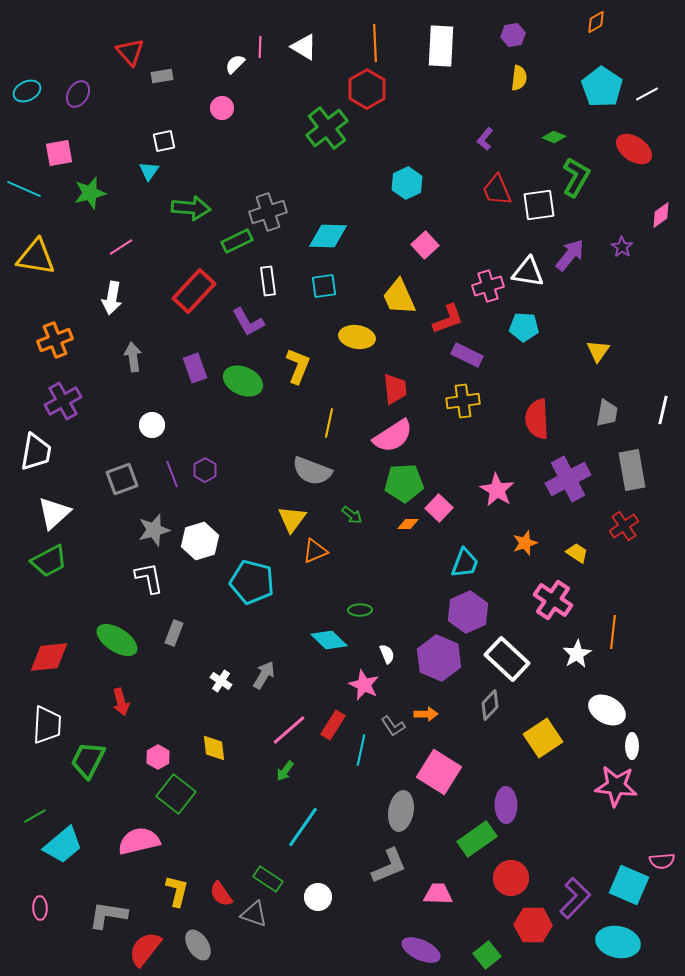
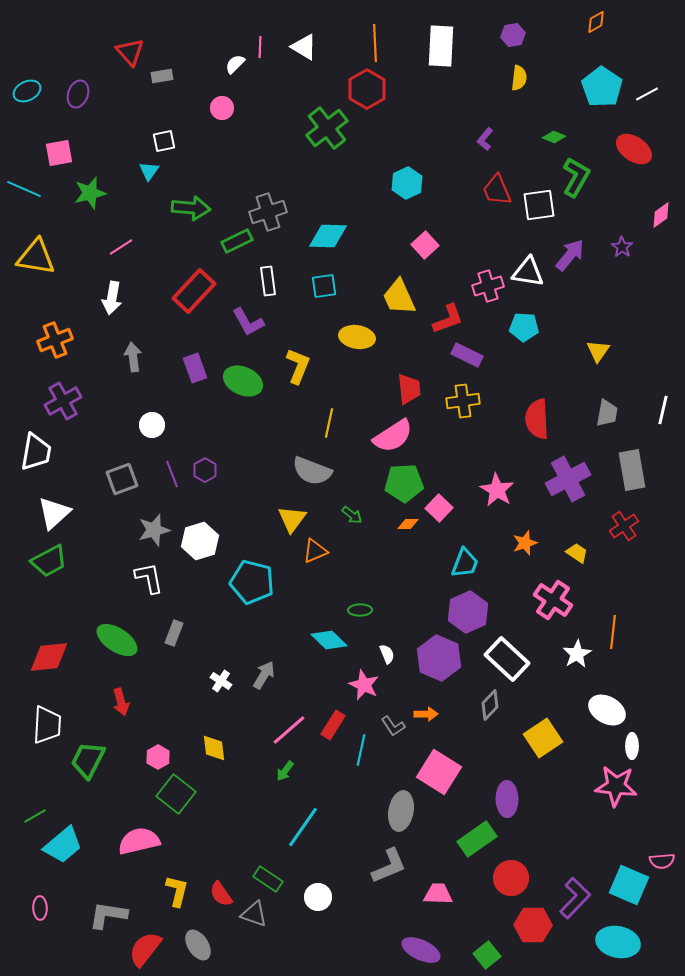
purple ellipse at (78, 94): rotated 12 degrees counterclockwise
red trapezoid at (395, 389): moved 14 px right
purple ellipse at (506, 805): moved 1 px right, 6 px up
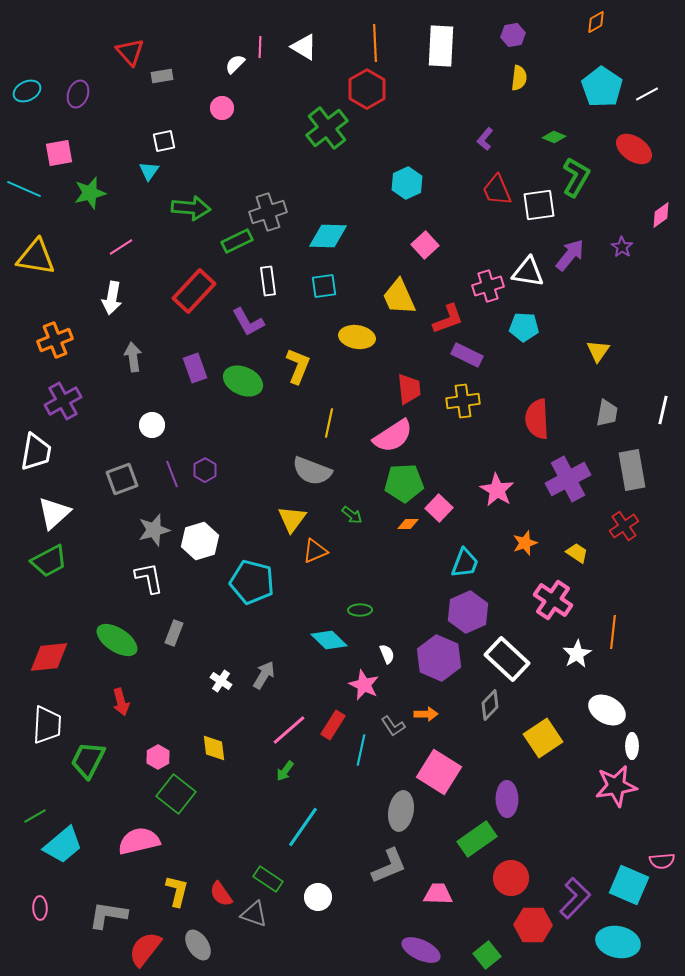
pink star at (616, 786): rotated 15 degrees counterclockwise
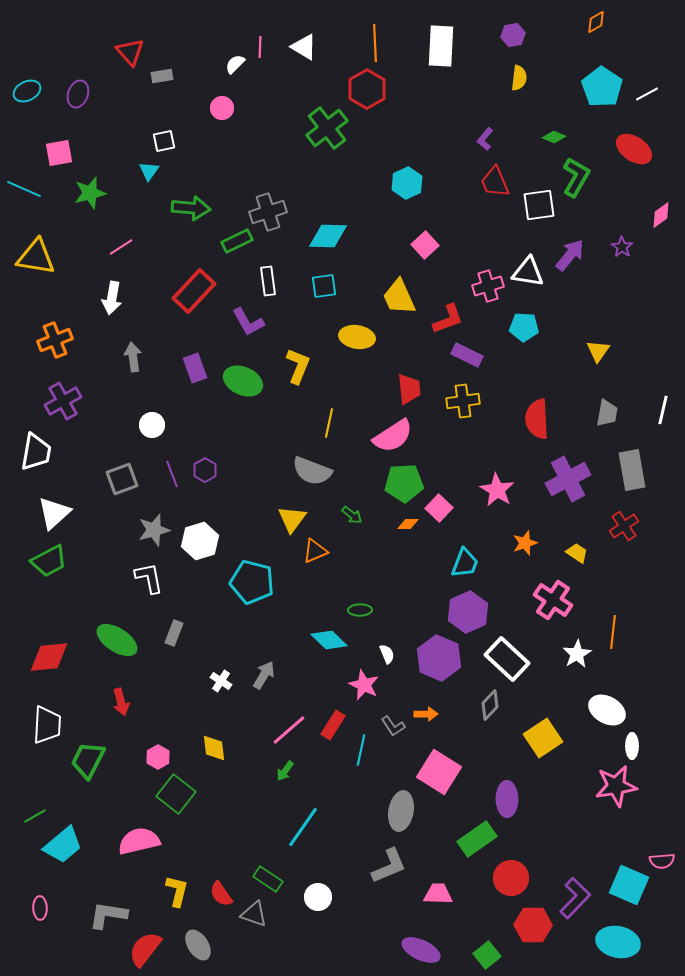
red trapezoid at (497, 190): moved 2 px left, 8 px up
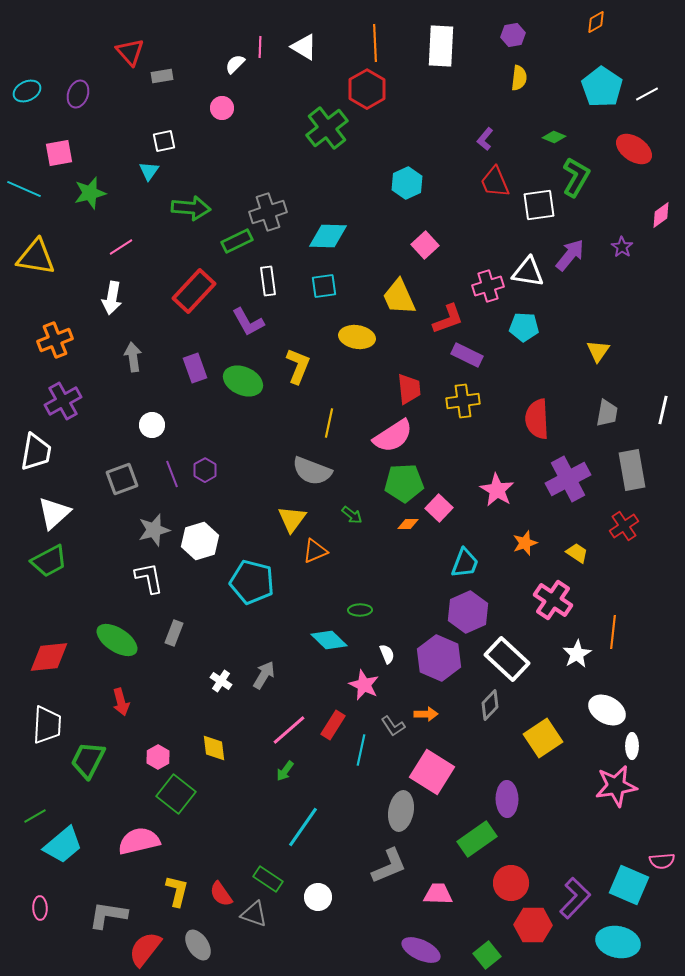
pink square at (439, 772): moved 7 px left
red circle at (511, 878): moved 5 px down
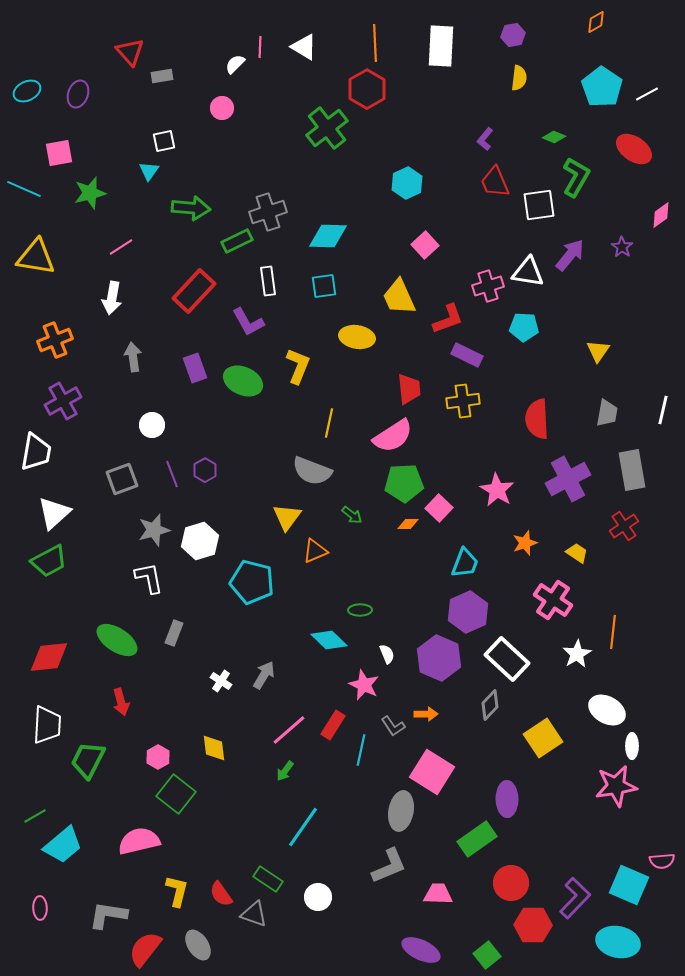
yellow triangle at (292, 519): moved 5 px left, 2 px up
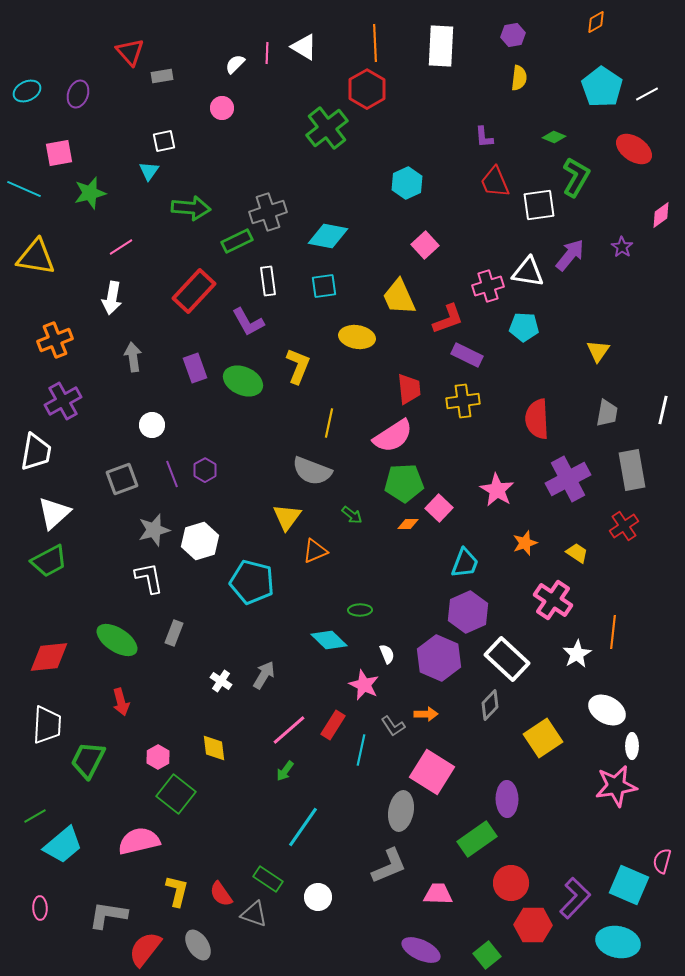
pink line at (260, 47): moved 7 px right, 6 px down
purple L-shape at (485, 139): moved 1 px left, 2 px up; rotated 45 degrees counterclockwise
cyan diamond at (328, 236): rotated 9 degrees clockwise
pink semicircle at (662, 861): rotated 110 degrees clockwise
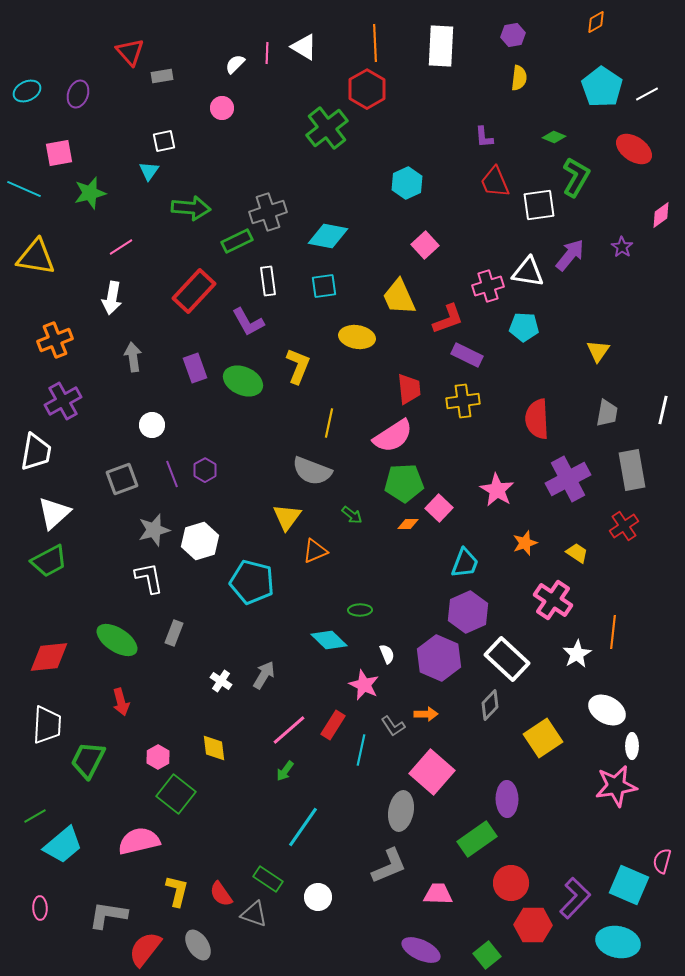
pink square at (432, 772): rotated 9 degrees clockwise
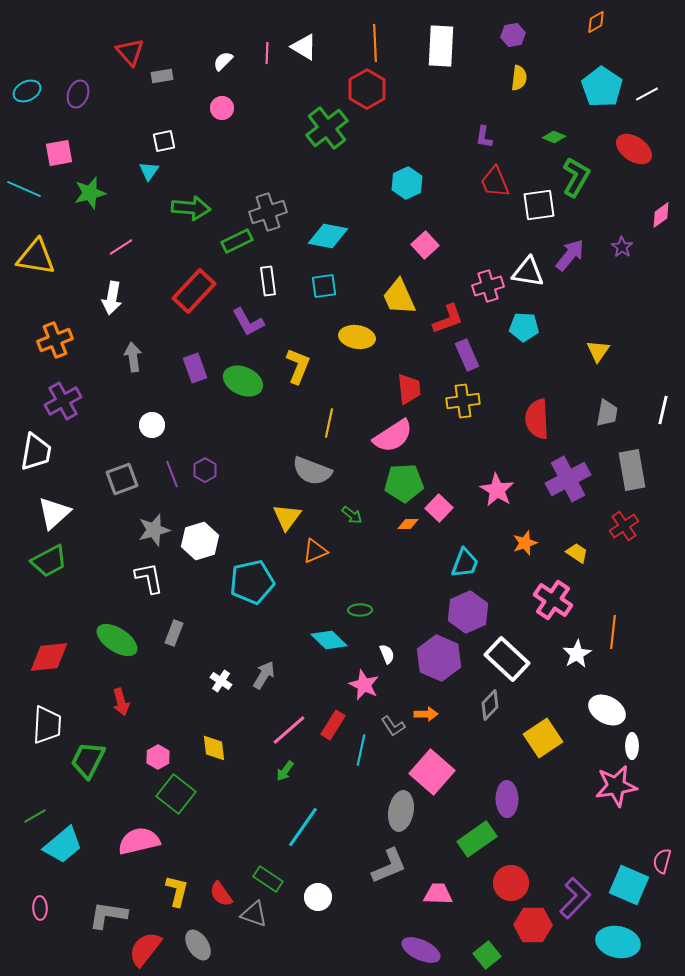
white semicircle at (235, 64): moved 12 px left, 3 px up
purple L-shape at (484, 137): rotated 15 degrees clockwise
purple rectangle at (467, 355): rotated 40 degrees clockwise
cyan pentagon at (252, 582): rotated 27 degrees counterclockwise
